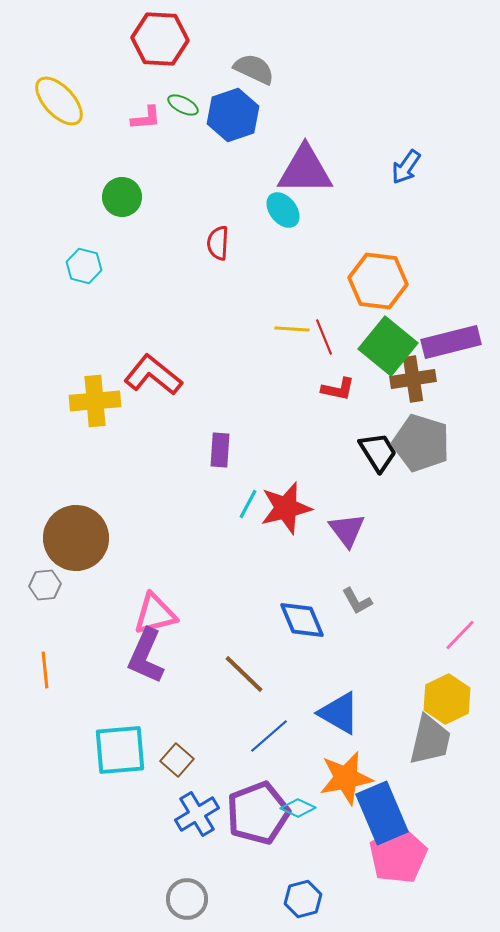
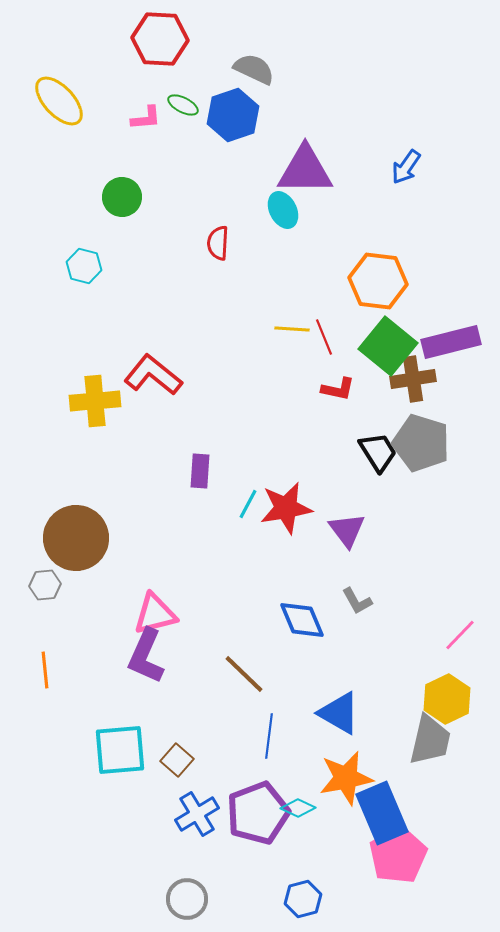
cyan ellipse at (283, 210): rotated 12 degrees clockwise
purple rectangle at (220, 450): moved 20 px left, 21 px down
red star at (286, 508): rotated 4 degrees clockwise
blue line at (269, 736): rotated 42 degrees counterclockwise
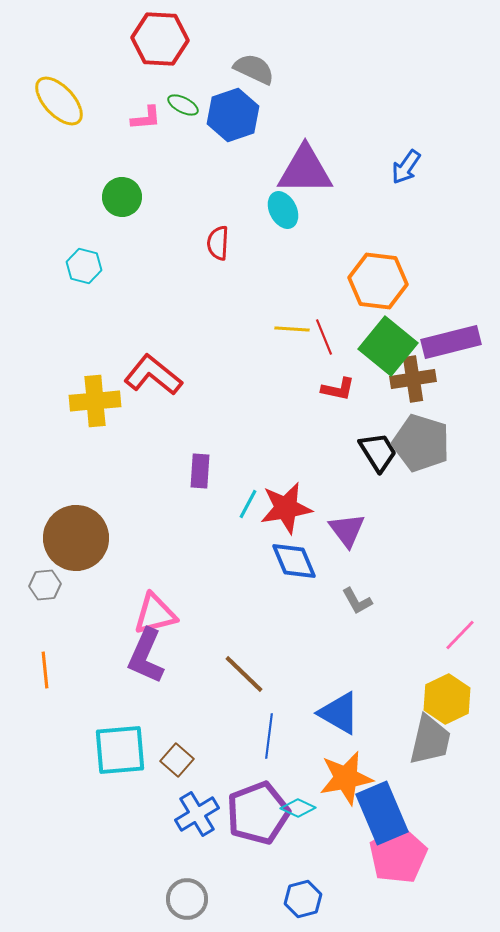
blue diamond at (302, 620): moved 8 px left, 59 px up
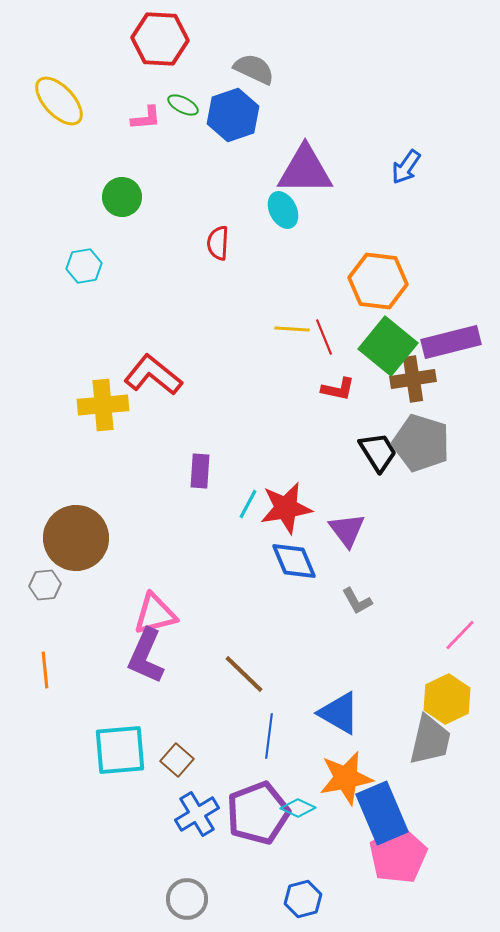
cyan hexagon at (84, 266): rotated 24 degrees counterclockwise
yellow cross at (95, 401): moved 8 px right, 4 px down
